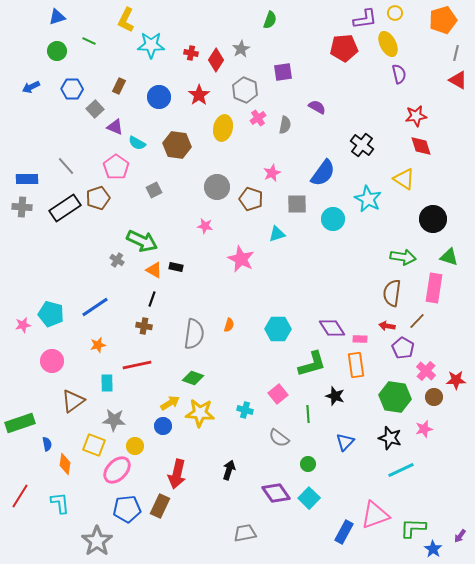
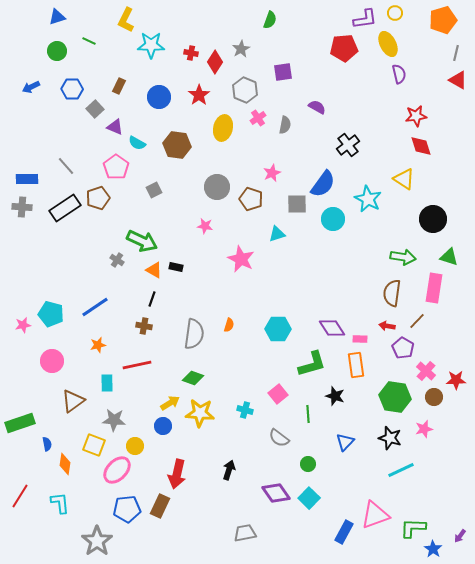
red diamond at (216, 60): moved 1 px left, 2 px down
black cross at (362, 145): moved 14 px left; rotated 15 degrees clockwise
blue semicircle at (323, 173): moved 11 px down
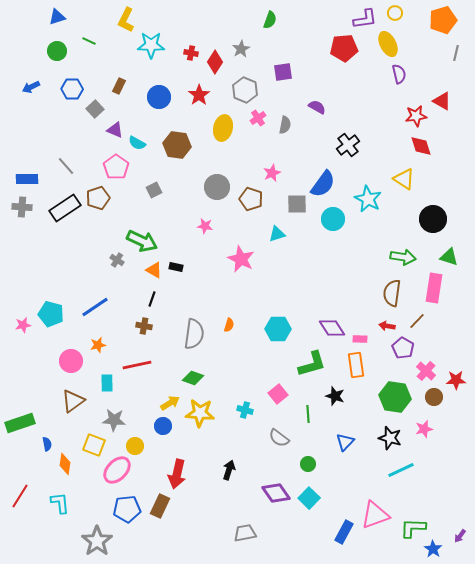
red triangle at (458, 80): moved 16 px left, 21 px down
purple triangle at (115, 127): moved 3 px down
pink circle at (52, 361): moved 19 px right
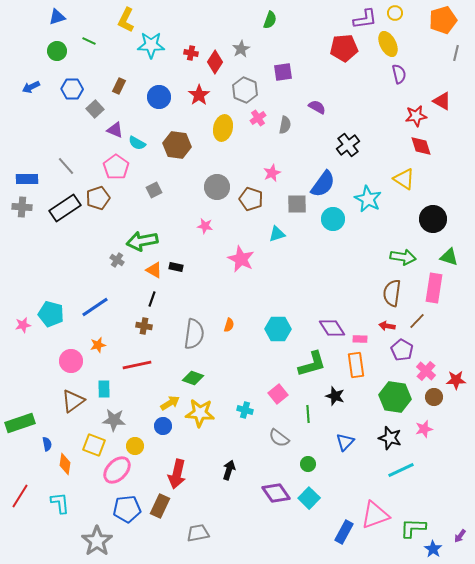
green arrow at (142, 241): rotated 144 degrees clockwise
purple pentagon at (403, 348): moved 1 px left, 2 px down
cyan rectangle at (107, 383): moved 3 px left, 6 px down
gray trapezoid at (245, 533): moved 47 px left
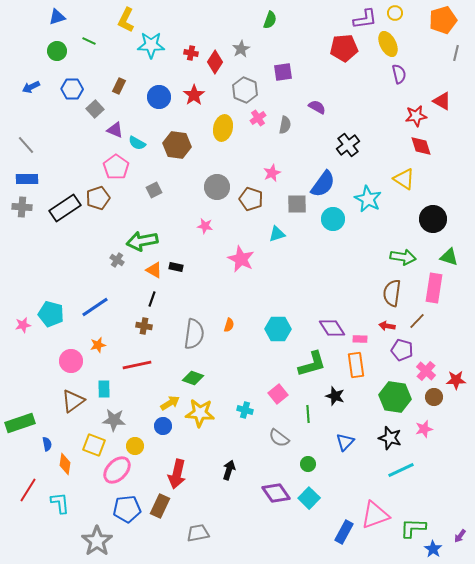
red star at (199, 95): moved 5 px left
gray line at (66, 166): moved 40 px left, 21 px up
purple pentagon at (402, 350): rotated 15 degrees counterclockwise
red line at (20, 496): moved 8 px right, 6 px up
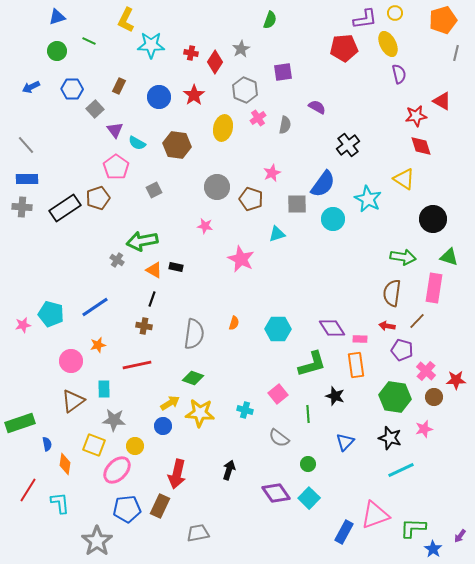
purple triangle at (115, 130): rotated 30 degrees clockwise
orange semicircle at (229, 325): moved 5 px right, 2 px up
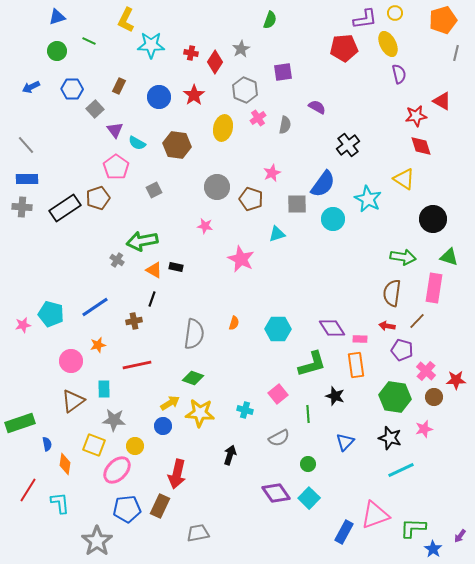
brown cross at (144, 326): moved 10 px left, 5 px up; rotated 21 degrees counterclockwise
gray semicircle at (279, 438): rotated 65 degrees counterclockwise
black arrow at (229, 470): moved 1 px right, 15 px up
